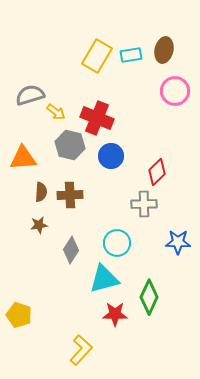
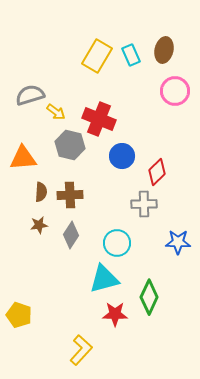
cyan rectangle: rotated 75 degrees clockwise
red cross: moved 2 px right, 1 px down
blue circle: moved 11 px right
gray diamond: moved 15 px up
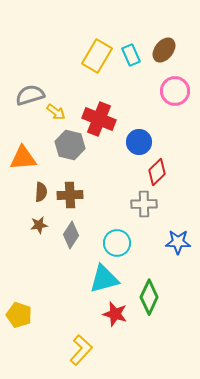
brown ellipse: rotated 25 degrees clockwise
blue circle: moved 17 px right, 14 px up
red star: rotated 15 degrees clockwise
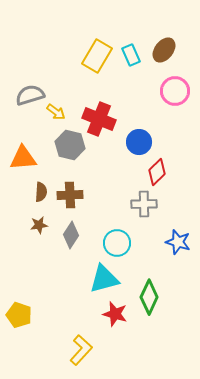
blue star: rotated 15 degrees clockwise
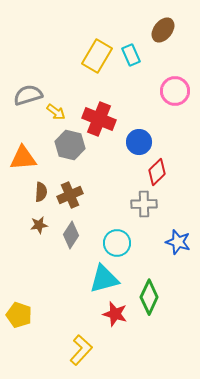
brown ellipse: moved 1 px left, 20 px up
gray semicircle: moved 2 px left
brown cross: rotated 20 degrees counterclockwise
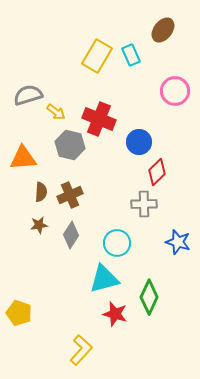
yellow pentagon: moved 2 px up
